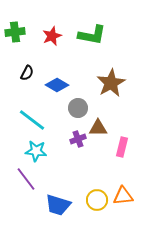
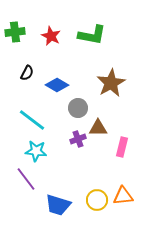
red star: moved 1 px left; rotated 24 degrees counterclockwise
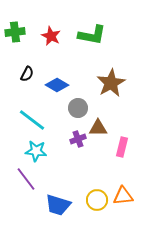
black semicircle: moved 1 px down
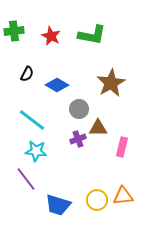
green cross: moved 1 px left, 1 px up
gray circle: moved 1 px right, 1 px down
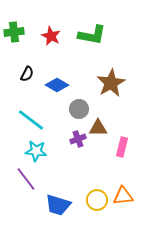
green cross: moved 1 px down
cyan line: moved 1 px left
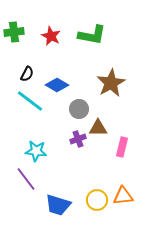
cyan line: moved 1 px left, 19 px up
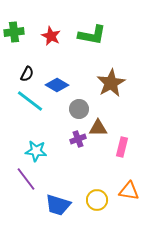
orange triangle: moved 6 px right, 5 px up; rotated 15 degrees clockwise
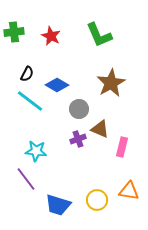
green L-shape: moved 7 px right; rotated 56 degrees clockwise
brown triangle: moved 2 px right, 1 px down; rotated 24 degrees clockwise
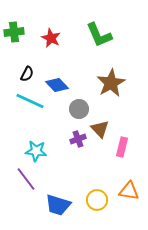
red star: moved 2 px down
blue diamond: rotated 15 degrees clockwise
cyan line: rotated 12 degrees counterclockwise
brown triangle: rotated 24 degrees clockwise
